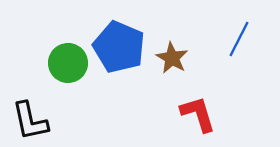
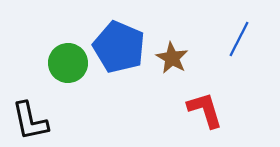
red L-shape: moved 7 px right, 4 px up
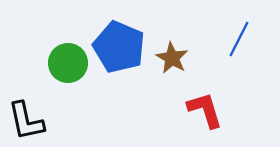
black L-shape: moved 4 px left
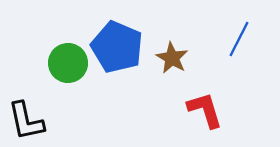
blue pentagon: moved 2 px left
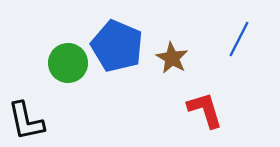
blue pentagon: moved 1 px up
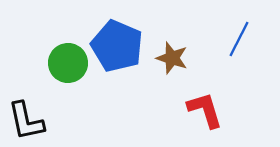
brown star: rotated 12 degrees counterclockwise
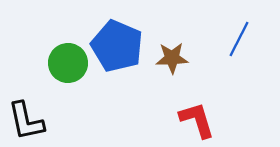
brown star: rotated 20 degrees counterclockwise
red L-shape: moved 8 px left, 10 px down
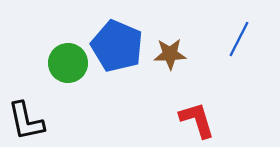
brown star: moved 2 px left, 4 px up
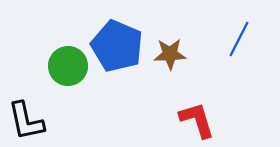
green circle: moved 3 px down
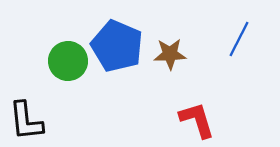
green circle: moved 5 px up
black L-shape: rotated 6 degrees clockwise
